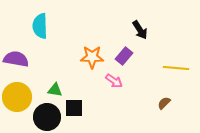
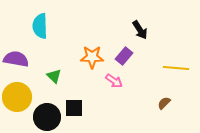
green triangle: moved 1 px left, 14 px up; rotated 35 degrees clockwise
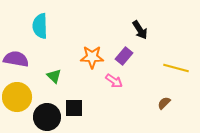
yellow line: rotated 10 degrees clockwise
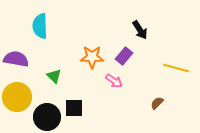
brown semicircle: moved 7 px left
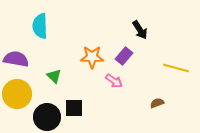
yellow circle: moved 3 px up
brown semicircle: rotated 24 degrees clockwise
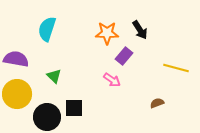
cyan semicircle: moved 7 px right, 3 px down; rotated 20 degrees clockwise
orange star: moved 15 px right, 24 px up
pink arrow: moved 2 px left, 1 px up
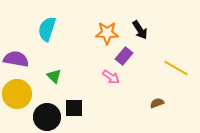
yellow line: rotated 15 degrees clockwise
pink arrow: moved 1 px left, 3 px up
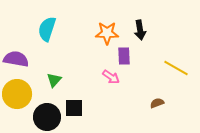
black arrow: rotated 24 degrees clockwise
purple rectangle: rotated 42 degrees counterclockwise
green triangle: moved 4 px down; rotated 28 degrees clockwise
